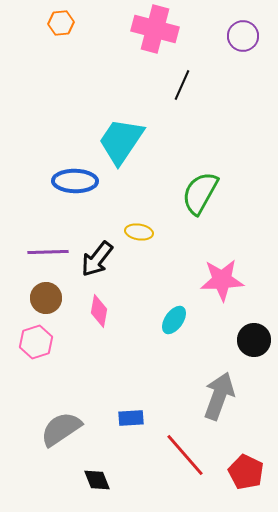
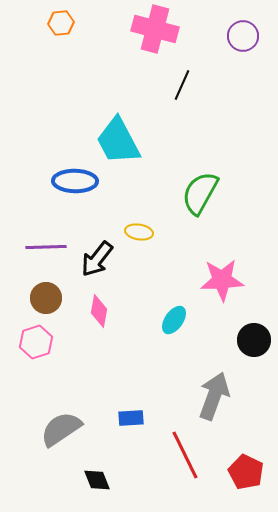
cyan trapezoid: moved 3 px left; rotated 62 degrees counterclockwise
purple line: moved 2 px left, 5 px up
gray arrow: moved 5 px left
red line: rotated 15 degrees clockwise
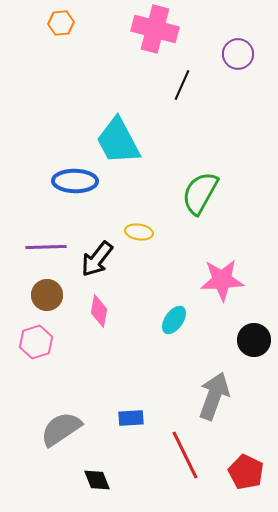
purple circle: moved 5 px left, 18 px down
brown circle: moved 1 px right, 3 px up
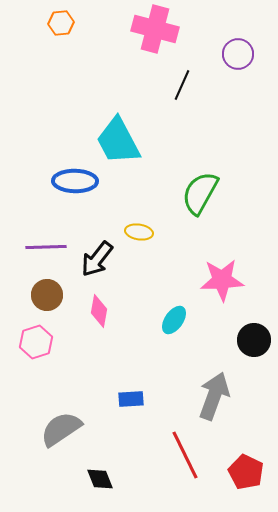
blue rectangle: moved 19 px up
black diamond: moved 3 px right, 1 px up
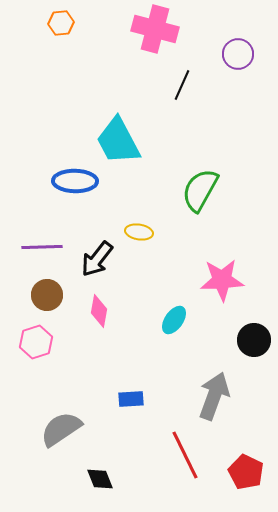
green semicircle: moved 3 px up
purple line: moved 4 px left
